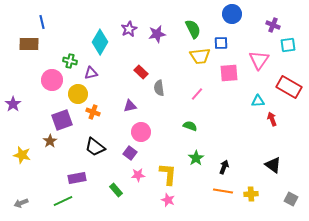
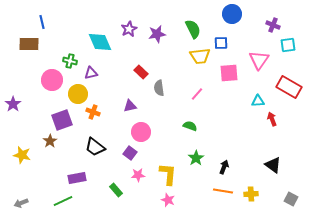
cyan diamond at (100, 42): rotated 55 degrees counterclockwise
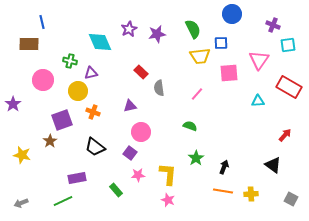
pink circle at (52, 80): moved 9 px left
yellow circle at (78, 94): moved 3 px up
red arrow at (272, 119): moved 13 px right, 16 px down; rotated 64 degrees clockwise
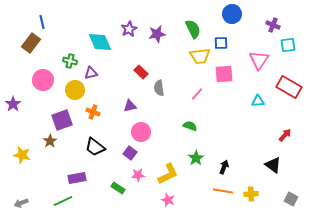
brown rectangle at (29, 44): moved 2 px right, 1 px up; rotated 54 degrees counterclockwise
pink square at (229, 73): moved 5 px left, 1 px down
yellow circle at (78, 91): moved 3 px left, 1 px up
yellow L-shape at (168, 174): rotated 60 degrees clockwise
green rectangle at (116, 190): moved 2 px right, 2 px up; rotated 16 degrees counterclockwise
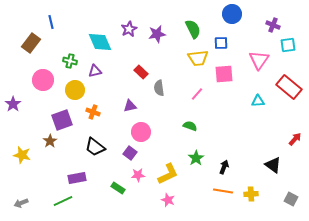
blue line at (42, 22): moved 9 px right
yellow trapezoid at (200, 56): moved 2 px left, 2 px down
purple triangle at (91, 73): moved 4 px right, 2 px up
red rectangle at (289, 87): rotated 10 degrees clockwise
red arrow at (285, 135): moved 10 px right, 4 px down
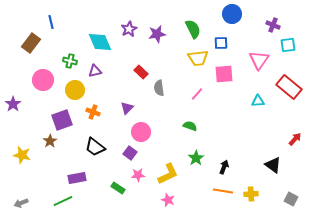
purple triangle at (130, 106): moved 3 px left, 2 px down; rotated 32 degrees counterclockwise
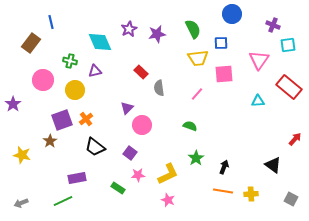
orange cross at (93, 112): moved 7 px left, 7 px down; rotated 32 degrees clockwise
pink circle at (141, 132): moved 1 px right, 7 px up
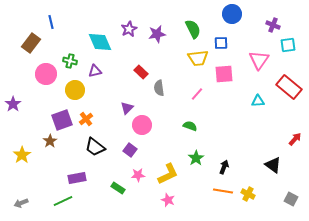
pink circle at (43, 80): moved 3 px right, 6 px up
purple square at (130, 153): moved 3 px up
yellow star at (22, 155): rotated 24 degrees clockwise
yellow cross at (251, 194): moved 3 px left; rotated 32 degrees clockwise
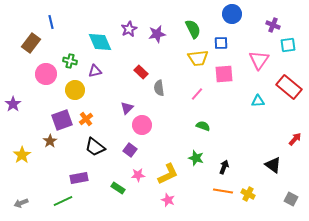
green semicircle at (190, 126): moved 13 px right
green star at (196, 158): rotated 21 degrees counterclockwise
purple rectangle at (77, 178): moved 2 px right
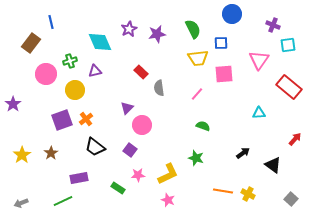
green cross at (70, 61): rotated 32 degrees counterclockwise
cyan triangle at (258, 101): moved 1 px right, 12 px down
brown star at (50, 141): moved 1 px right, 12 px down
black arrow at (224, 167): moved 19 px right, 14 px up; rotated 32 degrees clockwise
gray square at (291, 199): rotated 16 degrees clockwise
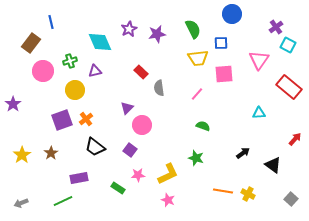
purple cross at (273, 25): moved 3 px right, 2 px down; rotated 32 degrees clockwise
cyan square at (288, 45): rotated 35 degrees clockwise
pink circle at (46, 74): moved 3 px left, 3 px up
